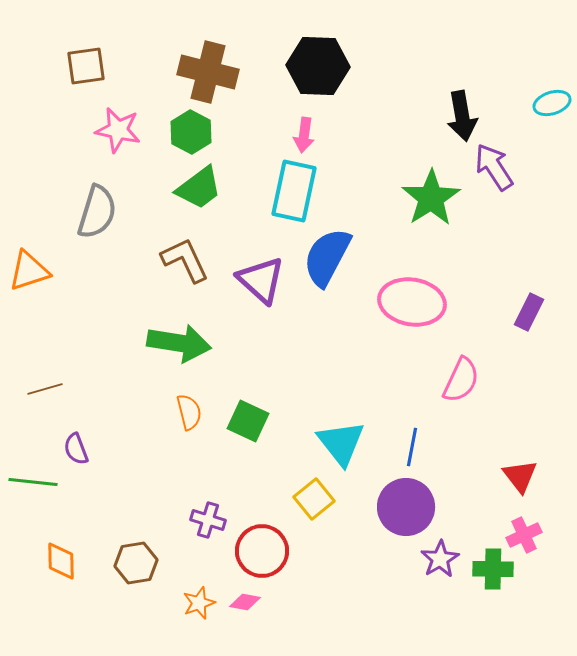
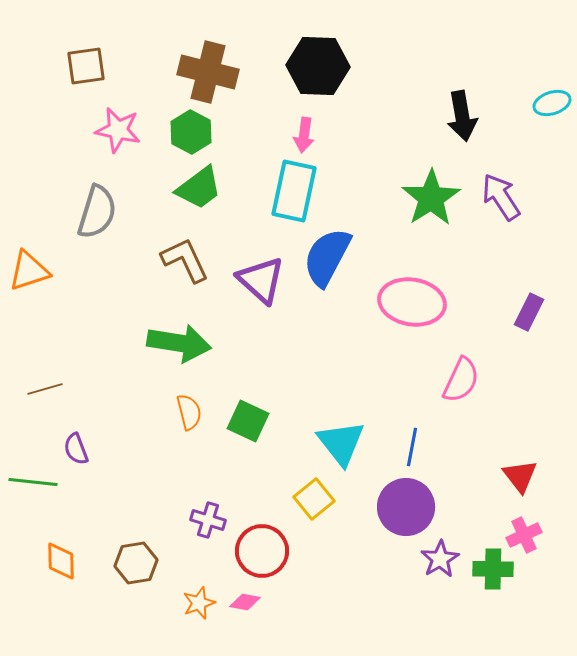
purple arrow: moved 7 px right, 30 px down
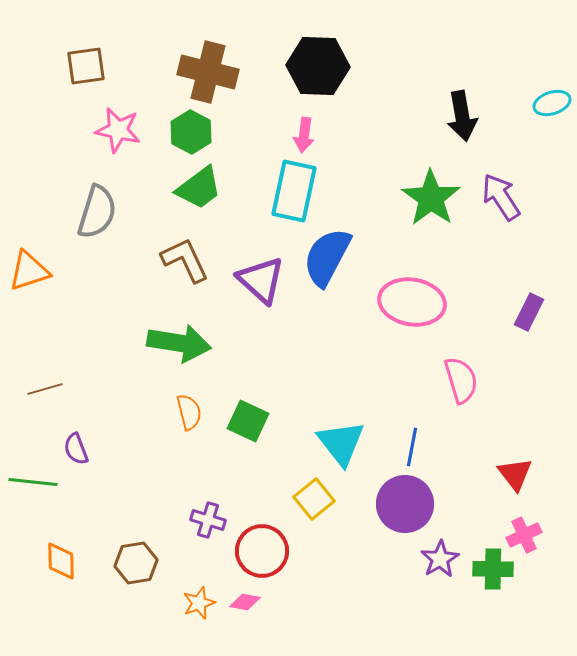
green star: rotated 4 degrees counterclockwise
pink semicircle: rotated 42 degrees counterclockwise
red triangle: moved 5 px left, 2 px up
purple circle: moved 1 px left, 3 px up
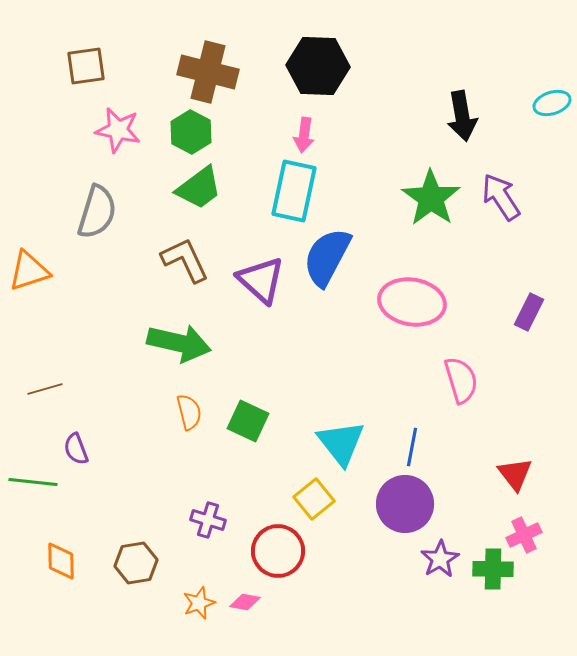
green arrow: rotated 4 degrees clockwise
red circle: moved 16 px right
